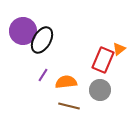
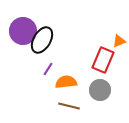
orange triangle: moved 8 px up; rotated 16 degrees clockwise
purple line: moved 5 px right, 6 px up
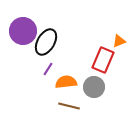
black ellipse: moved 4 px right, 2 px down
gray circle: moved 6 px left, 3 px up
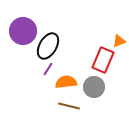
black ellipse: moved 2 px right, 4 px down
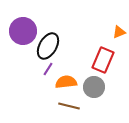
orange triangle: moved 9 px up
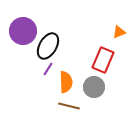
orange semicircle: rotated 95 degrees clockwise
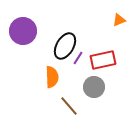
orange triangle: moved 12 px up
black ellipse: moved 17 px right
red rectangle: rotated 55 degrees clockwise
purple line: moved 30 px right, 11 px up
orange semicircle: moved 14 px left, 5 px up
brown line: rotated 35 degrees clockwise
